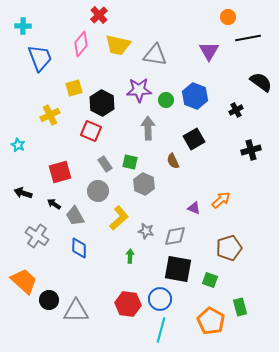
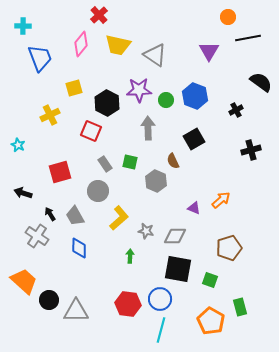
gray triangle at (155, 55): rotated 25 degrees clockwise
black hexagon at (102, 103): moved 5 px right
gray hexagon at (144, 184): moved 12 px right, 3 px up
black arrow at (54, 204): moved 4 px left, 10 px down; rotated 24 degrees clockwise
gray diamond at (175, 236): rotated 10 degrees clockwise
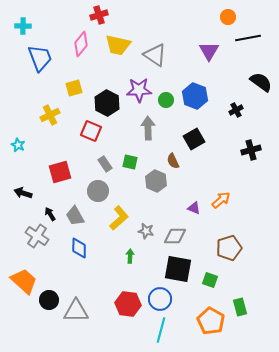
red cross at (99, 15): rotated 24 degrees clockwise
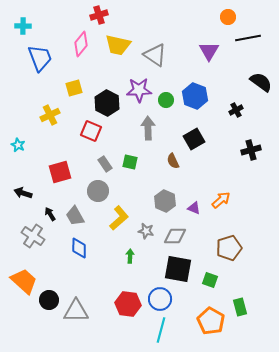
gray hexagon at (156, 181): moved 9 px right, 20 px down
gray cross at (37, 236): moved 4 px left
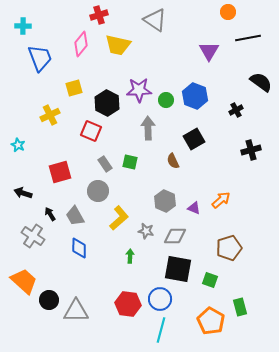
orange circle at (228, 17): moved 5 px up
gray triangle at (155, 55): moved 35 px up
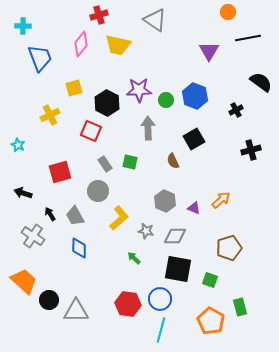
green arrow at (130, 256): moved 4 px right, 2 px down; rotated 48 degrees counterclockwise
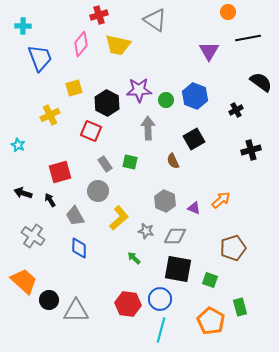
black arrow at (50, 214): moved 14 px up
brown pentagon at (229, 248): moved 4 px right
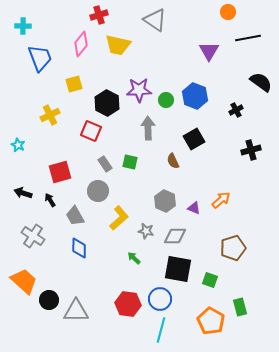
yellow square at (74, 88): moved 4 px up
